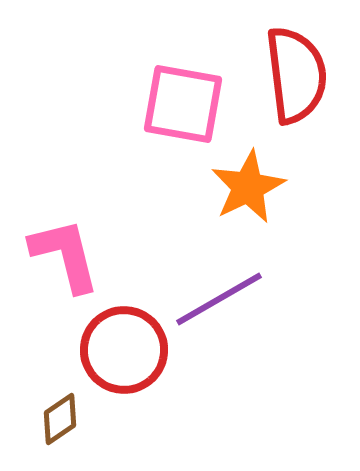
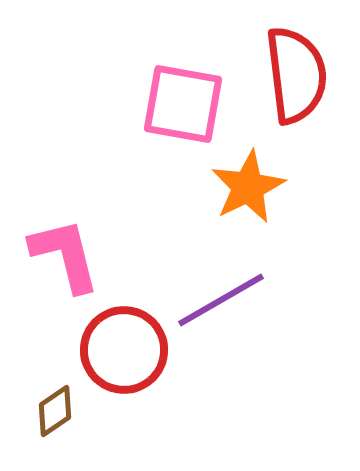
purple line: moved 2 px right, 1 px down
brown diamond: moved 5 px left, 8 px up
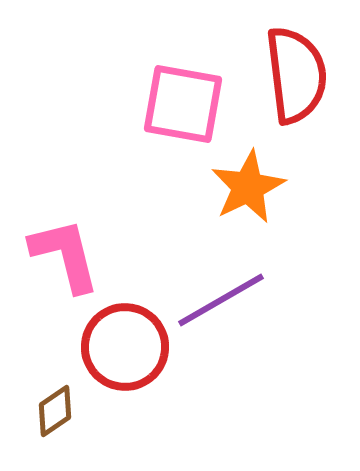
red circle: moved 1 px right, 3 px up
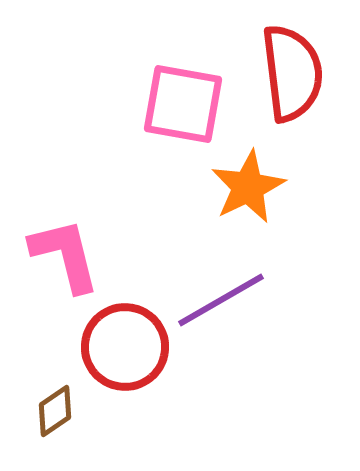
red semicircle: moved 4 px left, 2 px up
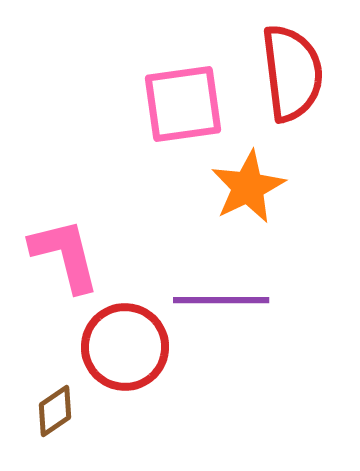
pink square: rotated 18 degrees counterclockwise
purple line: rotated 30 degrees clockwise
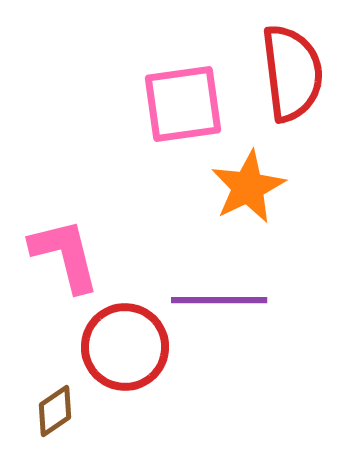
purple line: moved 2 px left
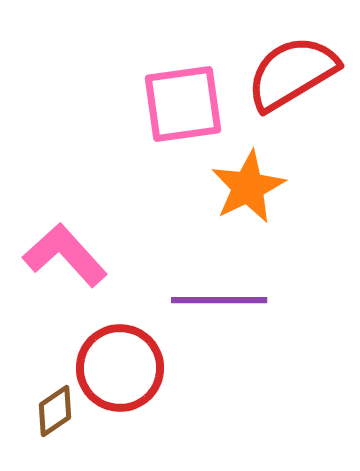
red semicircle: rotated 114 degrees counterclockwise
pink L-shape: rotated 28 degrees counterclockwise
red circle: moved 5 px left, 21 px down
